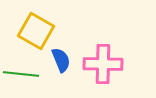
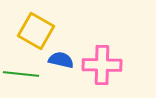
blue semicircle: rotated 55 degrees counterclockwise
pink cross: moved 1 px left, 1 px down
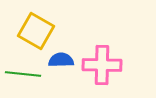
blue semicircle: rotated 15 degrees counterclockwise
green line: moved 2 px right
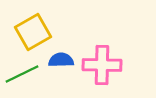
yellow square: moved 3 px left, 1 px down; rotated 30 degrees clockwise
green line: moved 1 px left; rotated 32 degrees counterclockwise
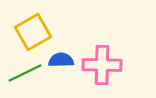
green line: moved 3 px right, 1 px up
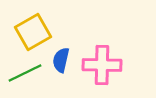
blue semicircle: rotated 75 degrees counterclockwise
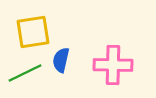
yellow square: rotated 21 degrees clockwise
pink cross: moved 11 px right
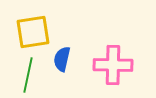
blue semicircle: moved 1 px right, 1 px up
green line: moved 3 px right, 2 px down; rotated 52 degrees counterclockwise
